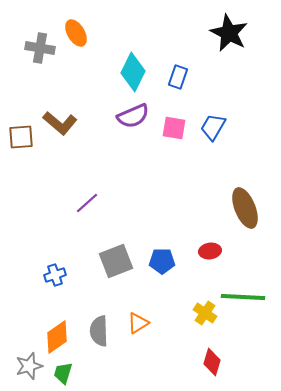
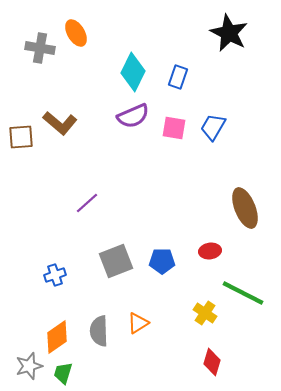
green line: moved 4 px up; rotated 24 degrees clockwise
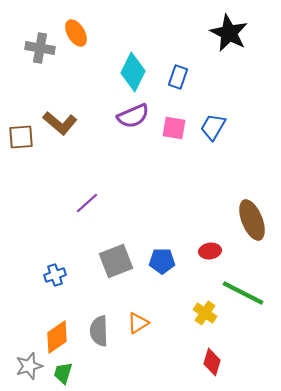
brown ellipse: moved 7 px right, 12 px down
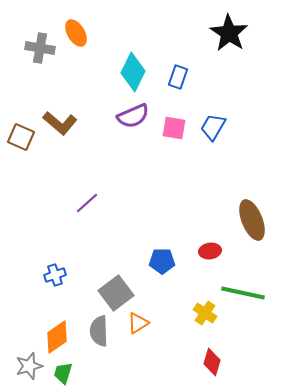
black star: rotated 6 degrees clockwise
brown square: rotated 28 degrees clockwise
gray square: moved 32 px down; rotated 16 degrees counterclockwise
green line: rotated 15 degrees counterclockwise
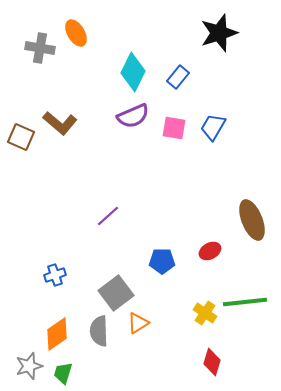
black star: moved 10 px left; rotated 21 degrees clockwise
blue rectangle: rotated 20 degrees clockwise
purple line: moved 21 px right, 13 px down
red ellipse: rotated 20 degrees counterclockwise
green line: moved 2 px right, 9 px down; rotated 18 degrees counterclockwise
orange diamond: moved 3 px up
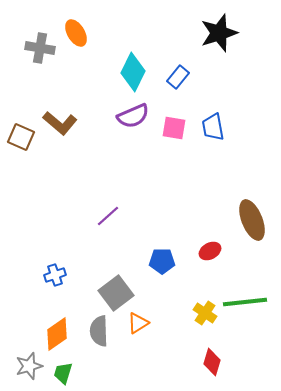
blue trapezoid: rotated 40 degrees counterclockwise
